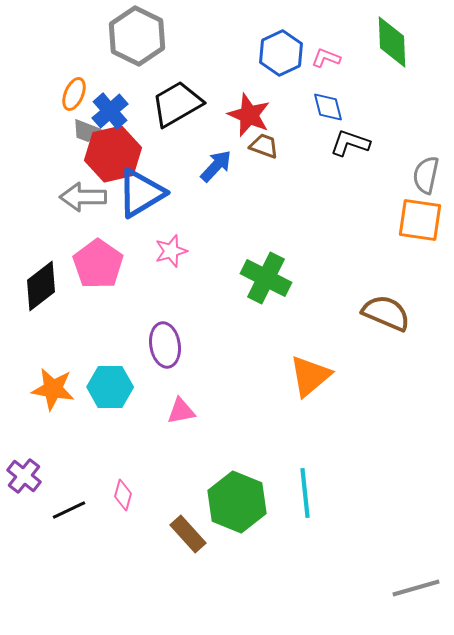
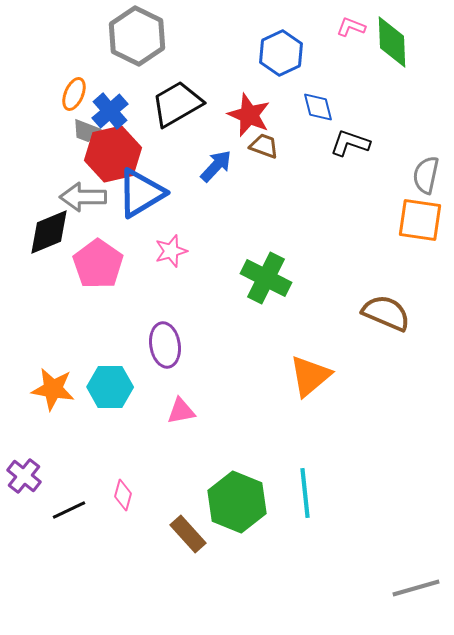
pink L-shape: moved 25 px right, 31 px up
blue diamond: moved 10 px left
black diamond: moved 8 px right, 54 px up; rotated 15 degrees clockwise
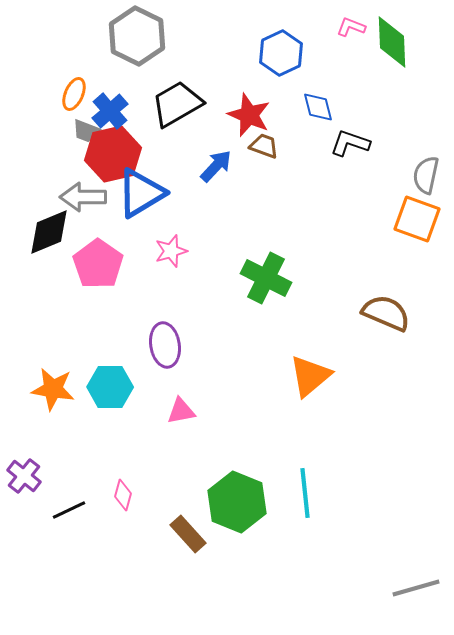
orange square: moved 3 px left, 1 px up; rotated 12 degrees clockwise
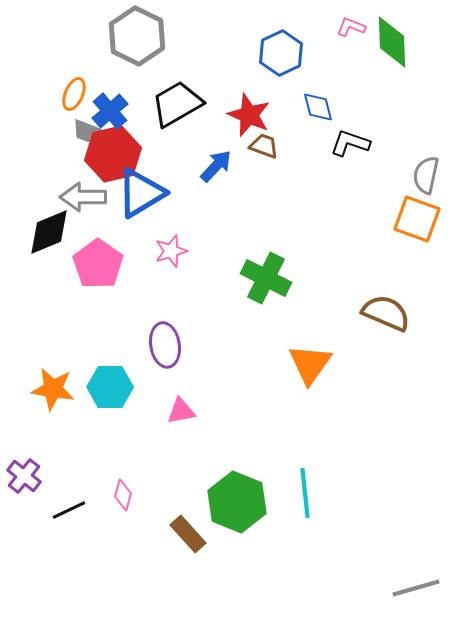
orange triangle: moved 12 px up; rotated 15 degrees counterclockwise
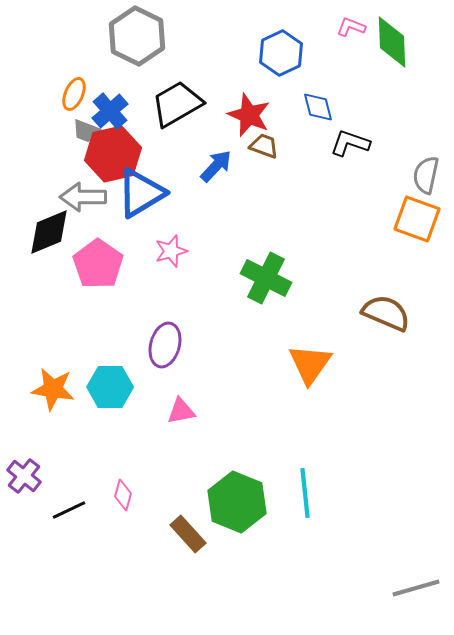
purple ellipse: rotated 24 degrees clockwise
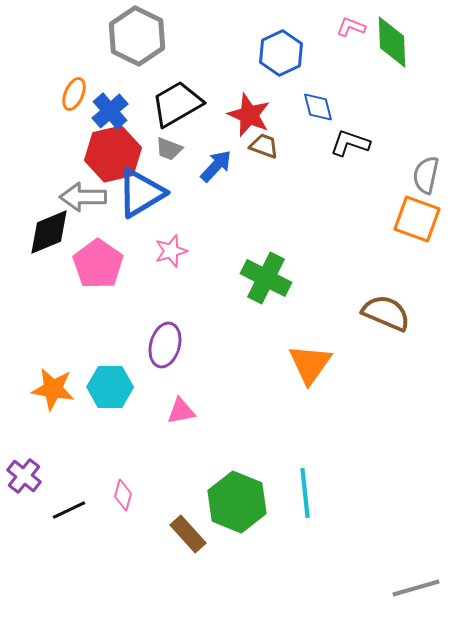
gray trapezoid: moved 83 px right, 18 px down
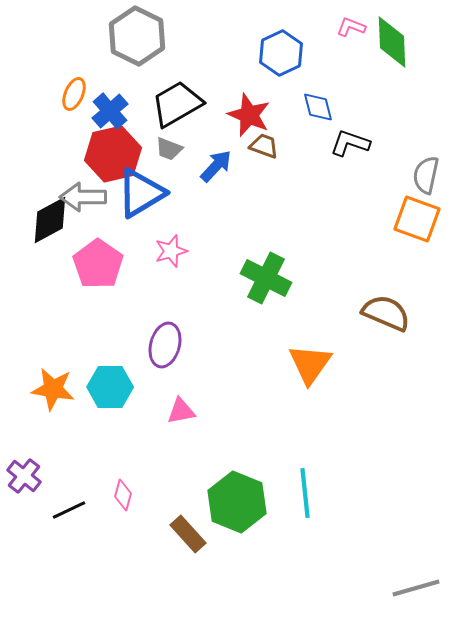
black diamond: moved 1 px right, 12 px up; rotated 6 degrees counterclockwise
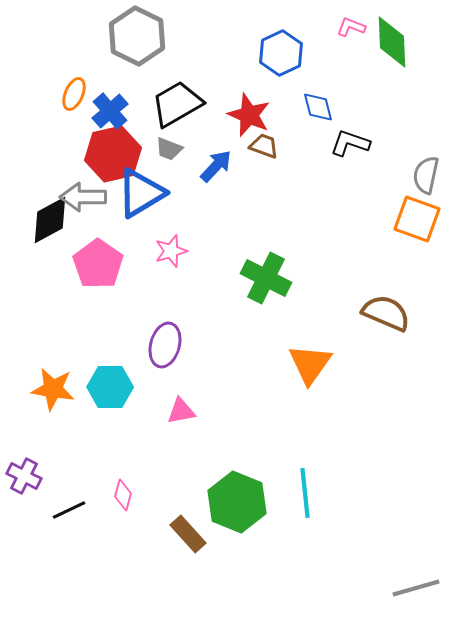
purple cross: rotated 12 degrees counterclockwise
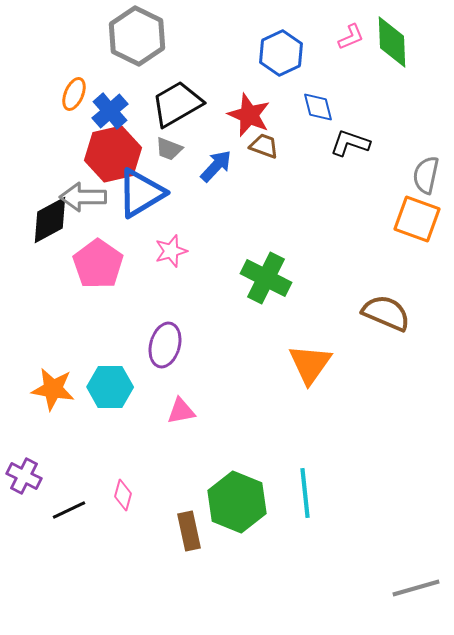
pink L-shape: moved 10 px down; rotated 136 degrees clockwise
brown rectangle: moved 1 px right, 3 px up; rotated 30 degrees clockwise
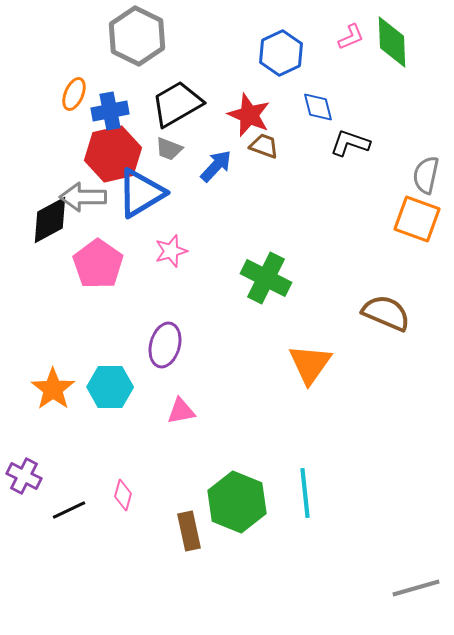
blue cross: rotated 30 degrees clockwise
orange star: rotated 27 degrees clockwise
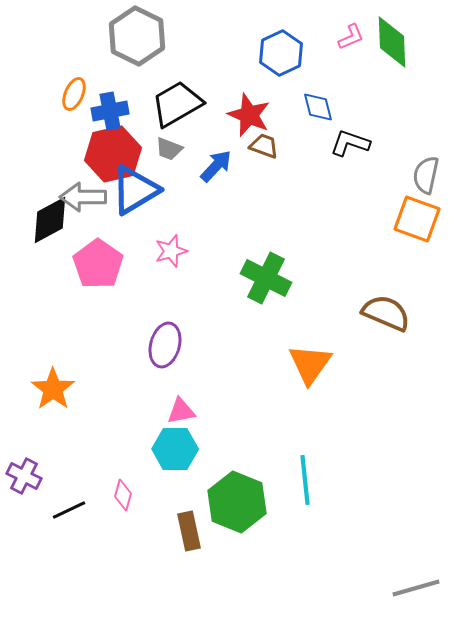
blue triangle: moved 6 px left, 3 px up
cyan hexagon: moved 65 px right, 62 px down
cyan line: moved 13 px up
